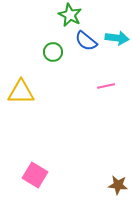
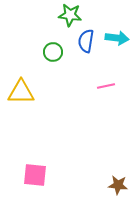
green star: rotated 20 degrees counterclockwise
blue semicircle: rotated 60 degrees clockwise
pink square: rotated 25 degrees counterclockwise
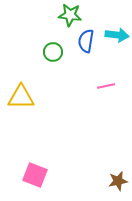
cyan arrow: moved 3 px up
yellow triangle: moved 5 px down
pink square: rotated 15 degrees clockwise
brown star: moved 4 px up; rotated 18 degrees counterclockwise
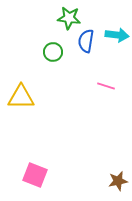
green star: moved 1 px left, 3 px down
pink line: rotated 30 degrees clockwise
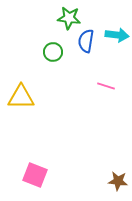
brown star: rotated 18 degrees clockwise
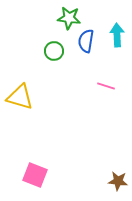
cyan arrow: rotated 100 degrees counterclockwise
green circle: moved 1 px right, 1 px up
yellow triangle: moved 1 px left; rotated 16 degrees clockwise
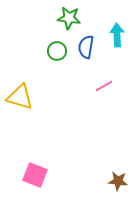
blue semicircle: moved 6 px down
green circle: moved 3 px right
pink line: moved 2 px left; rotated 48 degrees counterclockwise
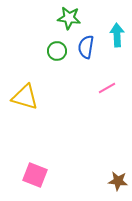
pink line: moved 3 px right, 2 px down
yellow triangle: moved 5 px right
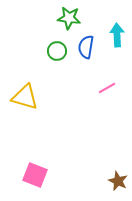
brown star: rotated 18 degrees clockwise
